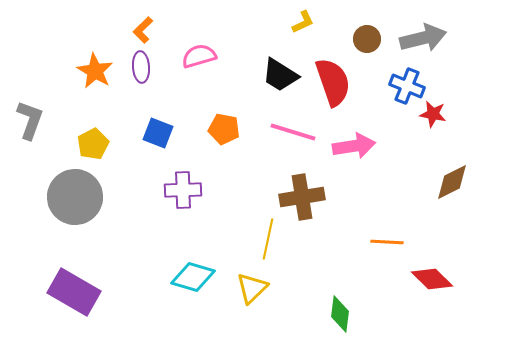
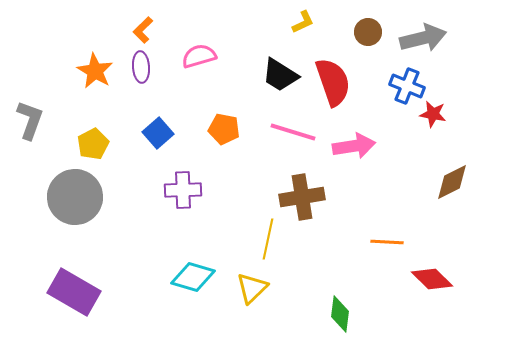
brown circle: moved 1 px right, 7 px up
blue square: rotated 28 degrees clockwise
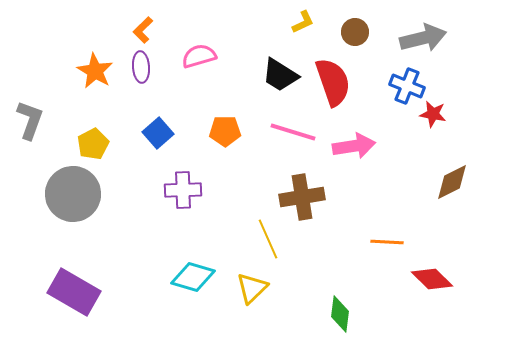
brown circle: moved 13 px left
orange pentagon: moved 1 px right, 2 px down; rotated 12 degrees counterclockwise
gray circle: moved 2 px left, 3 px up
yellow line: rotated 36 degrees counterclockwise
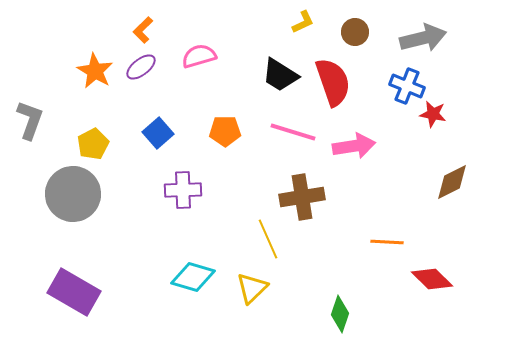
purple ellipse: rotated 56 degrees clockwise
green diamond: rotated 12 degrees clockwise
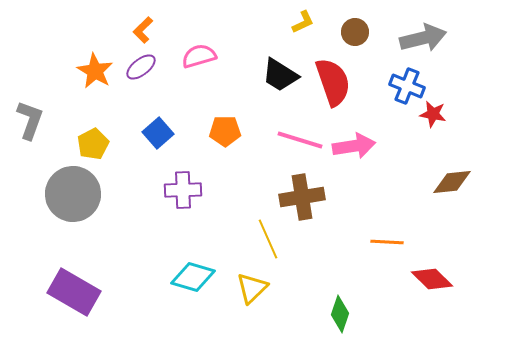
pink line: moved 7 px right, 8 px down
brown diamond: rotated 21 degrees clockwise
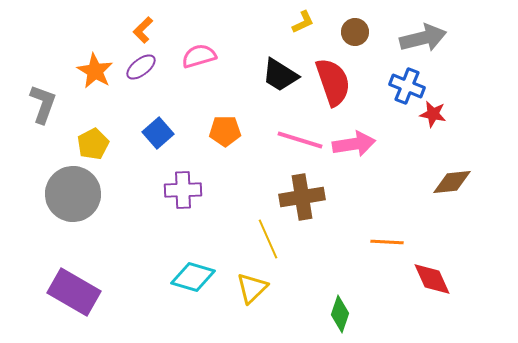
gray L-shape: moved 13 px right, 16 px up
pink arrow: moved 2 px up
red diamond: rotated 21 degrees clockwise
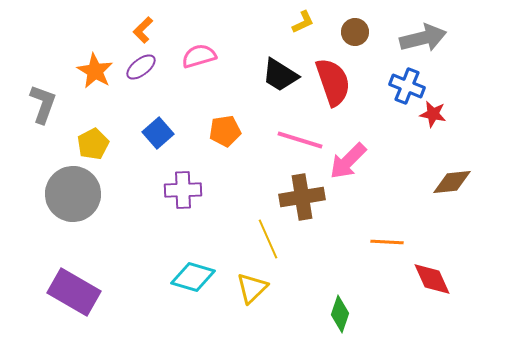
orange pentagon: rotated 8 degrees counterclockwise
pink arrow: moved 6 px left, 17 px down; rotated 144 degrees clockwise
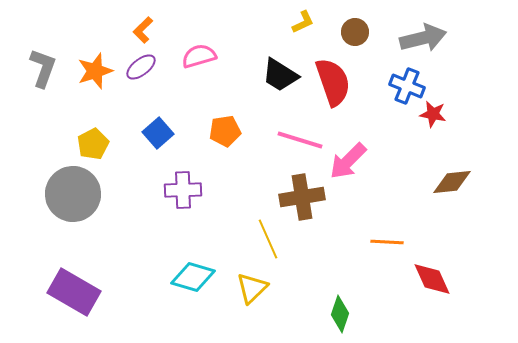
orange star: rotated 24 degrees clockwise
gray L-shape: moved 36 px up
